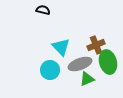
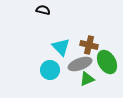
brown cross: moved 7 px left; rotated 36 degrees clockwise
green ellipse: moved 1 px left; rotated 15 degrees counterclockwise
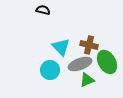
green triangle: moved 1 px down
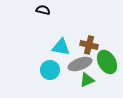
cyan triangle: rotated 36 degrees counterclockwise
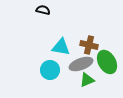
gray ellipse: moved 1 px right
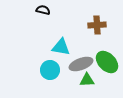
brown cross: moved 8 px right, 20 px up; rotated 18 degrees counterclockwise
green ellipse: rotated 15 degrees counterclockwise
green triangle: rotated 21 degrees clockwise
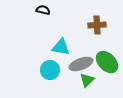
green triangle: rotated 42 degrees counterclockwise
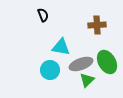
black semicircle: moved 5 px down; rotated 56 degrees clockwise
green ellipse: rotated 15 degrees clockwise
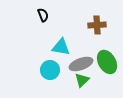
green triangle: moved 5 px left
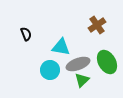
black semicircle: moved 17 px left, 19 px down
brown cross: rotated 30 degrees counterclockwise
gray ellipse: moved 3 px left
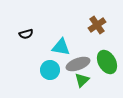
black semicircle: rotated 96 degrees clockwise
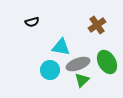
black semicircle: moved 6 px right, 12 px up
